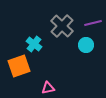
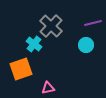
gray cross: moved 11 px left
orange square: moved 2 px right, 3 px down
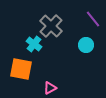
purple line: moved 4 px up; rotated 66 degrees clockwise
orange square: rotated 30 degrees clockwise
pink triangle: moved 2 px right; rotated 16 degrees counterclockwise
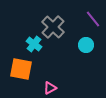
gray cross: moved 2 px right, 1 px down
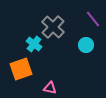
orange square: rotated 30 degrees counterclockwise
pink triangle: rotated 40 degrees clockwise
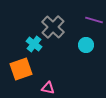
purple line: moved 1 px right, 1 px down; rotated 36 degrees counterclockwise
pink triangle: moved 2 px left
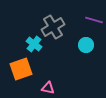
gray cross: rotated 15 degrees clockwise
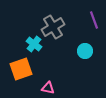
purple line: rotated 54 degrees clockwise
cyan circle: moved 1 px left, 6 px down
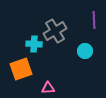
purple line: rotated 18 degrees clockwise
gray cross: moved 2 px right, 4 px down
cyan cross: rotated 35 degrees counterclockwise
pink triangle: rotated 16 degrees counterclockwise
